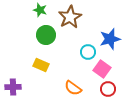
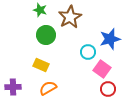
orange semicircle: moved 25 px left; rotated 114 degrees clockwise
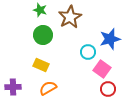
green circle: moved 3 px left
